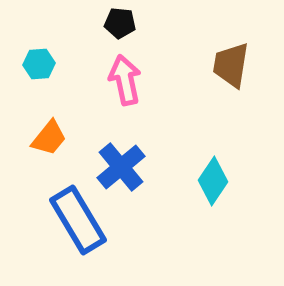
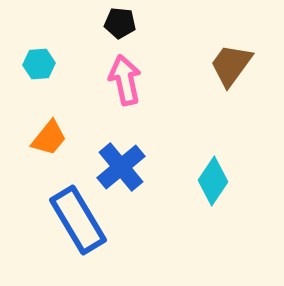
brown trapezoid: rotated 27 degrees clockwise
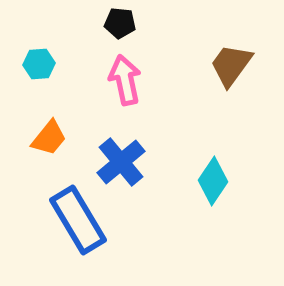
blue cross: moved 5 px up
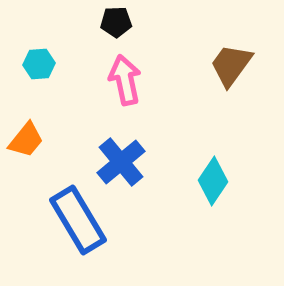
black pentagon: moved 4 px left, 1 px up; rotated 8 degrees counterclockwise
orange trapezoid: moved 23 px left, 2 px down
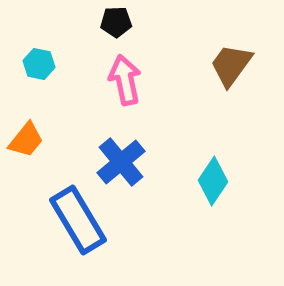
cyan hexagon: rotated 16 degrees clockwise
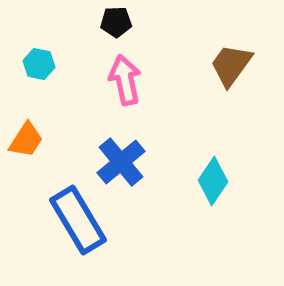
orange trapezoid: rotated 6 degrees counterclockwise
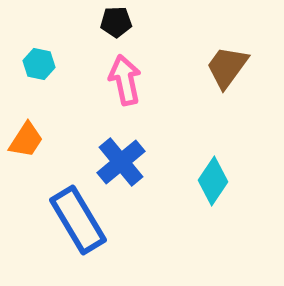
brown trapezoid: moved 4 px left, 2 px down
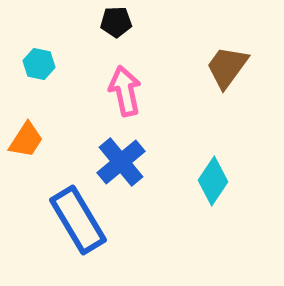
pink arrow: moved 11 px down
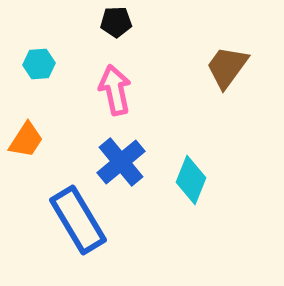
cyan hexagon: rotated 16 degrees counterclockwise
pink arrow: moved 10 px left, 1 px up
cyan diamond: moved 22 px left, 1 px up; rotated 12 degrees counterclockwise
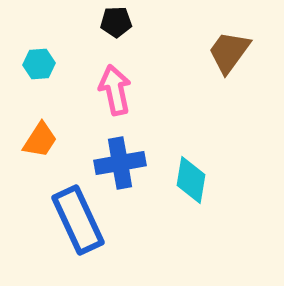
brown trapezoid: moved 2 px right, 15 px up
orange trapezoid: moved 14 px right
blue cross: moved 1 px left, 1 px down; rotated 30 degrees clockwise
cyan diamond: rotated 12 degrees counterclockwise
blue rectangle: rotated 6 degrees clockwise
